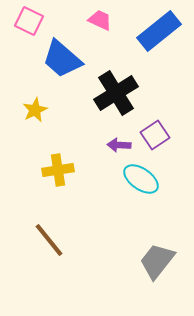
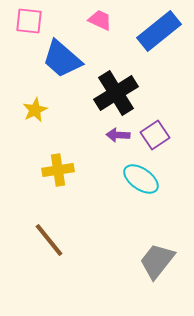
pink square: rotated 20 degrees counterclockwise
purple arrow: moved 1 px left, 10 px up
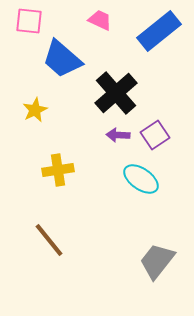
black cross: rotated 9 degrees counterclockwise
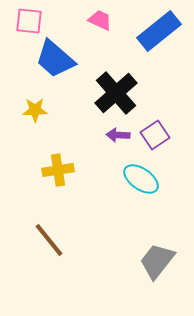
blue trapezoid: moved 7 px left
yellow star: rotated 25 degrees clockwise
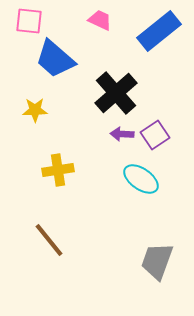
purple arrow: moved 4 px right, 1 px up
gray trapezoid: rotated 18 degrees counterclockwise
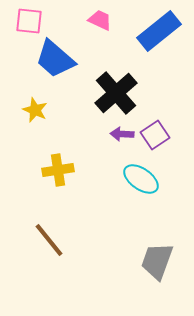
yellow star: rotated 25 degrees clockwise
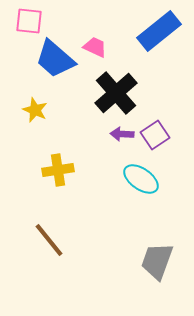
pink trapezoid: moved 5 px left, 27 px down
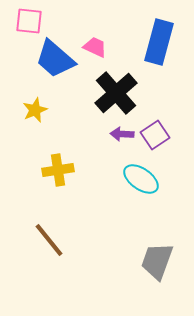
blue rectangle: moved 11 px down; rotated 36 degrees counterclockwise
yellow star: rotated 25 degrees clockwise
